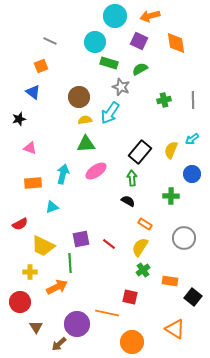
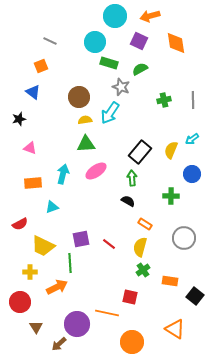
yellow semicircle at (140, 247): rotated 18 degrees counterclockwise
black square at (193, 297): moved 2 px right, 1 px up
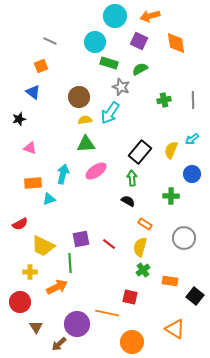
cyan triangle at (52, 207): moved 3 px left, 8 px up
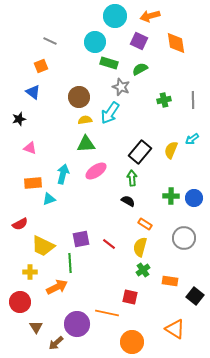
blue circle at (192, 174): moved 2 px right, 24 px down
brown arrow at (59, 344): moved 3 px left, 1 px up
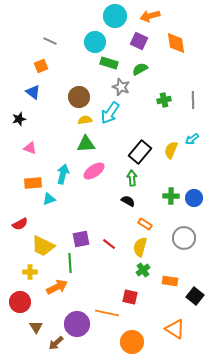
pink ellipse at (96, 171): moved 2 px left
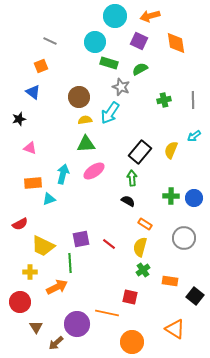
cyan arrow at (192, 139): moved 2 px right, 3 px up
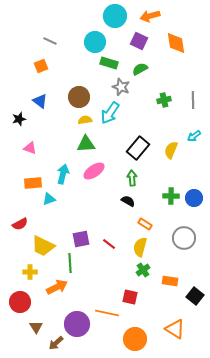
blue triangle at (33, 92): moved 7 px right, 9 px down
black rectangle at (140, 152): moved 2 px left, 4 px up
orange circle at (132, 342): moved 3 px right, 3 px up
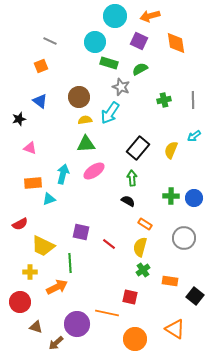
purple square at (81, 239): moved 7 px up; rotated 24 degrees clockwise
brown triangle at (36, 327): rotated 40 degrees counterclockwise
